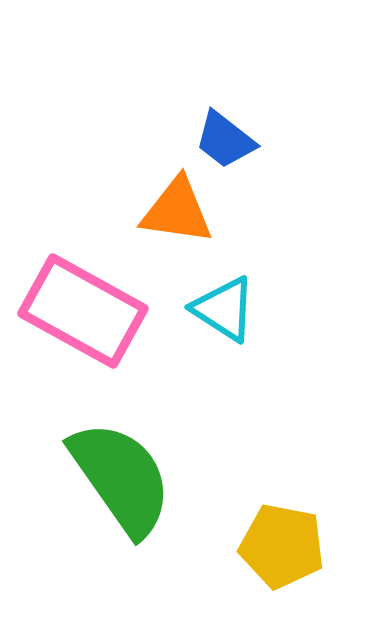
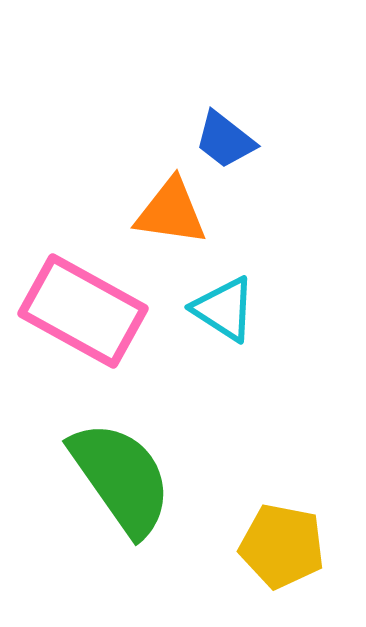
orange triangle: moved 6 px left, 1 px down
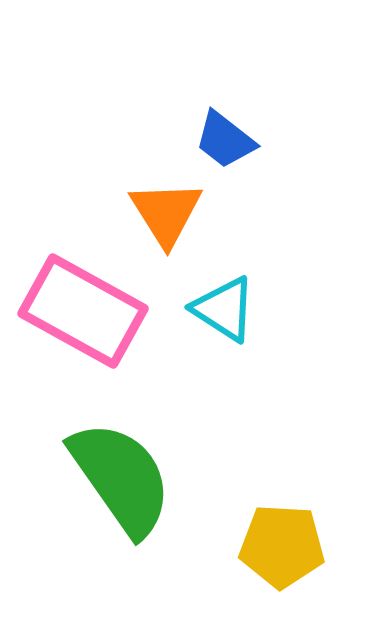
orange triangle: moved 5 px left, 1 px down; rotated 50 degrees clockwise
yellow pentagon: rotated 8 degrees counterclockwise
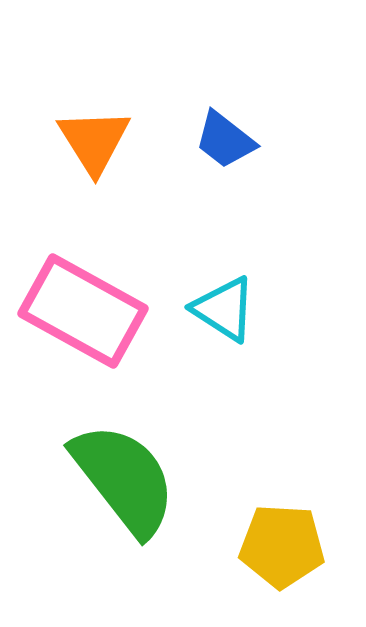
orange triangle: moved 72 px left, 72 px up
green semicircle: moved 3 px right, 1 px down; rotated 3 degrees counterclockwise
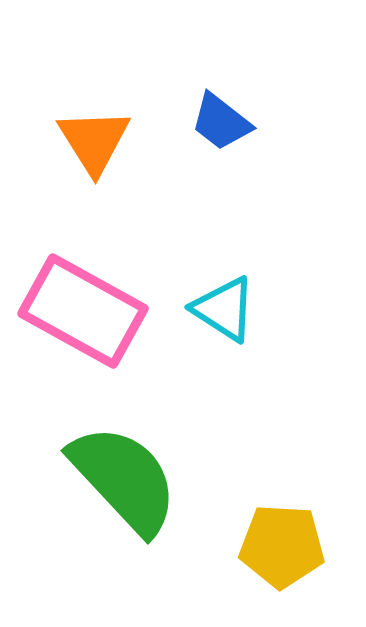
blue trapezoid: moved 4 px left, 18 px up
green semicircle: rotated 5 degrees counterclockwise
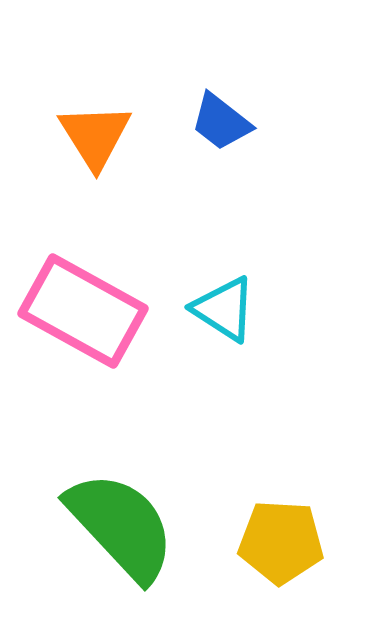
orange triangle: moved 1 px right, 5 px up
green semicircle: moved 3 px left, 47 px down
yellow pentagon: moved 1 px left, 4 px up
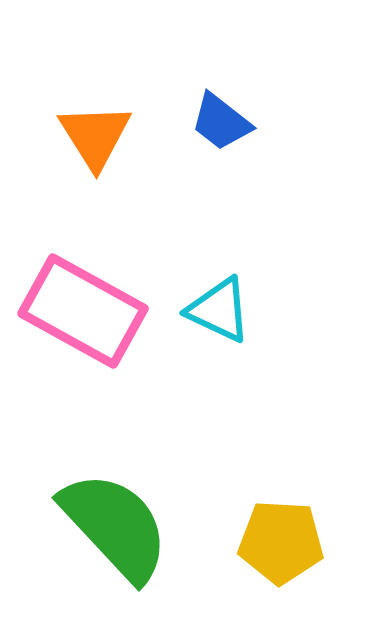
cyan triangle: moved 5 px left, 1 px down; rotated 8 degrees counterclockwise
green semicircle: moved 6 px left
